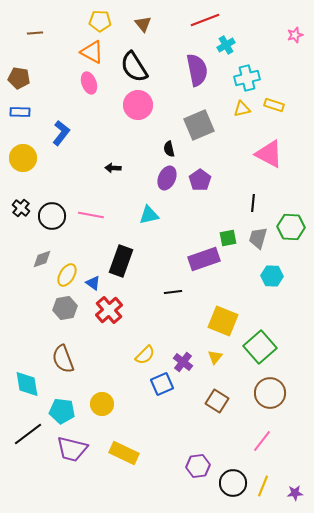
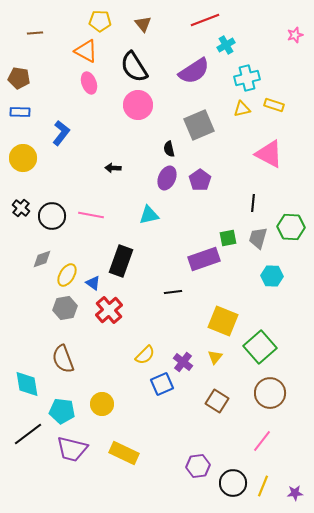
orange triangle at (92, 52): moved 6 px left, 1 px up
purple semicircle at (197, 70): moved 3 px left, 1 px down; rotated 68 degrees clockwise
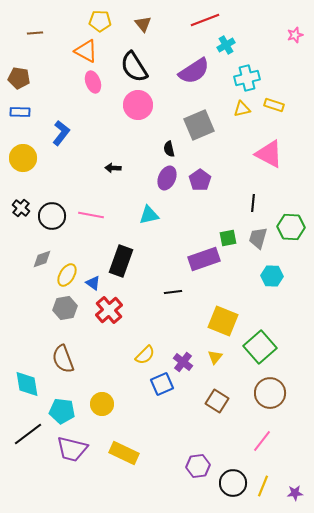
pink ellipse at (89, 83): moved 4 px right, 1 px up
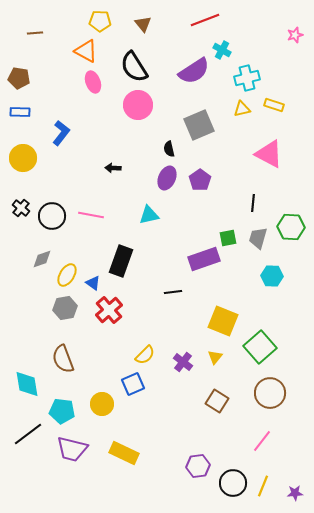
cyan cross at (226, 45): moved 4 px left, 5 px down; rotated 30 degrees counterclockwise
blue square at (162, 384): moved 29 px left
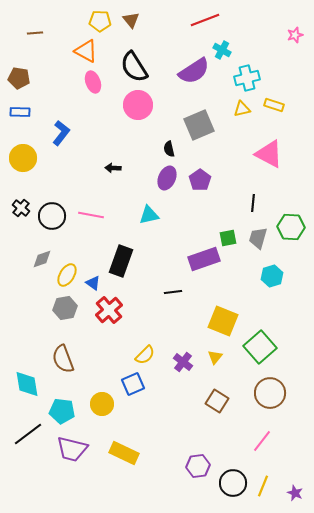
brown triangle at (143, 24): moved 12 px left, 4 px up
cyan hexagon at (272, 276): rotated 20 degrees counterclockwise
purple star at (295, 493): rotated 28 degrees clockwise
